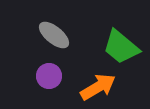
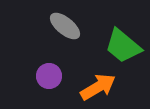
gray ellipse: moved 11 px right, 9 px up
green trapezoid: moved 2 px right, 1 px up
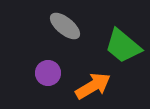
purple circle: moved 1 px left, 3 px up
orange arrow: moved 5 px left, 1 px up
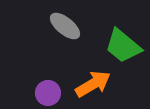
purple circle: moved 20 px down
orange arrow: moved 2 px up
